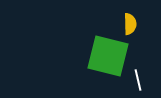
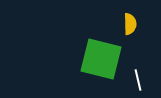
green square: moved 7 px left, 3 px down
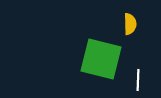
white line: rotated 15 degrees clockwise
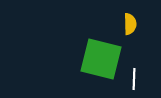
white line: moved 4 px left, 1 px up
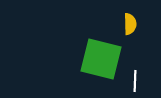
white line: moved 1 px right, 2 px down
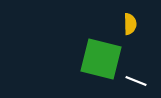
white line: moved 1 px right; rotated 70 degrees counterclockwise
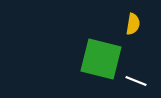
yellow semicircle: moved 3 px right; rotated 10 degrees clockwise
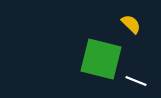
yellow semicircle: moved 2 px left; rotated 55 degrees counterclockwise
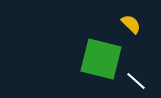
white line: rotated 20 degrees clockwise
